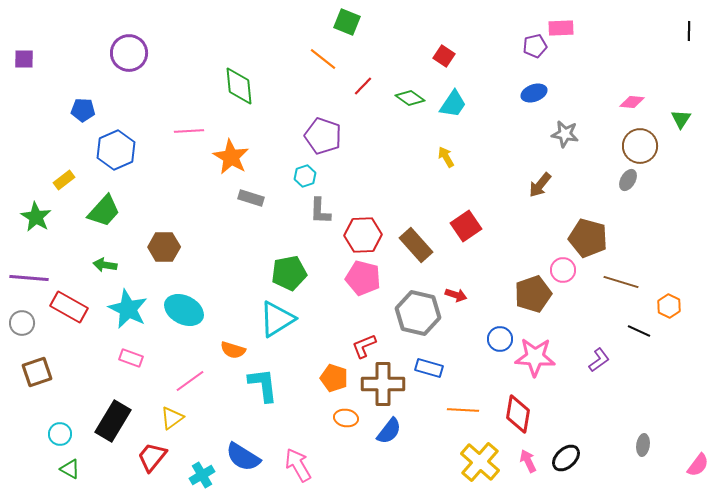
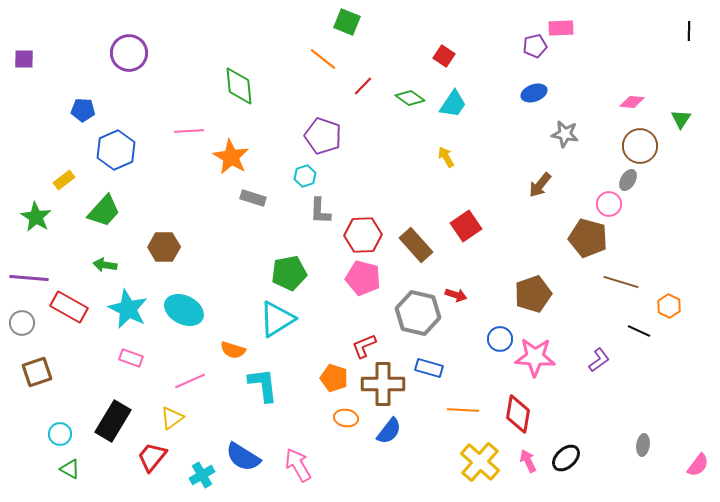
gray rectangle at (251, 198): moved 2 px right
pink circle at (563, 270): moved 46 px right, 66 px up
pink line at (190, 381): rotated 12 degrees clockwise
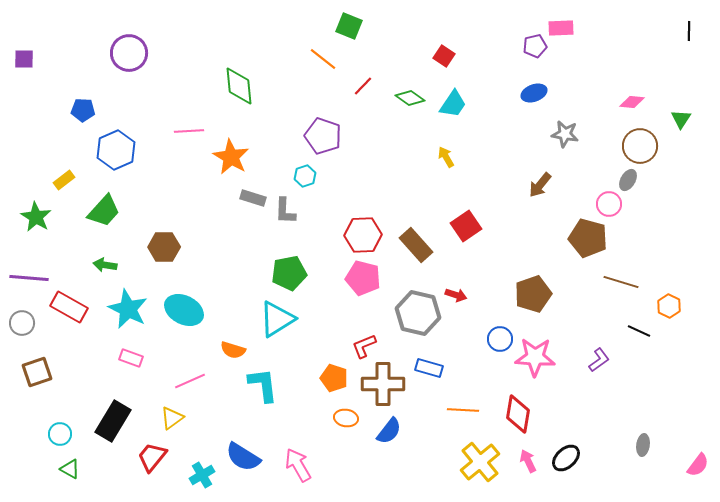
green square at (347, 22): moved 2 px right, 4 px down
gray L-shape at (320, 211): moved 35 px left
yellow cross at (480, 462): rotated 9 degrees clockwise
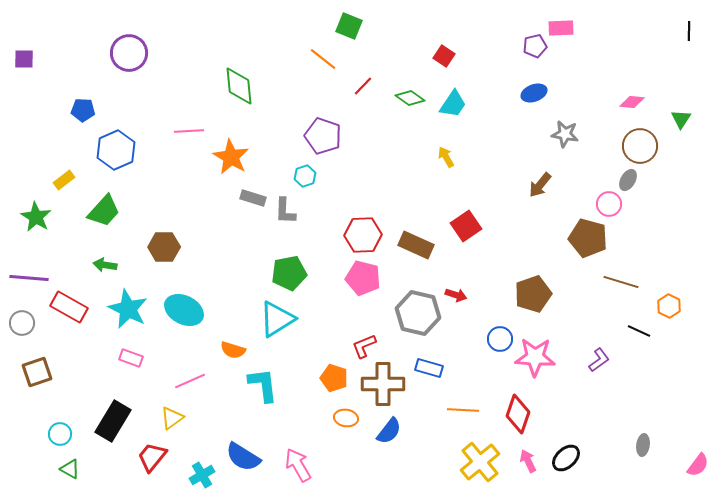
brown rectangle at (416, 245): rotated 24 degrees counterclockwise
red diamond at (518, 414): rotated 9 degrees clockwise
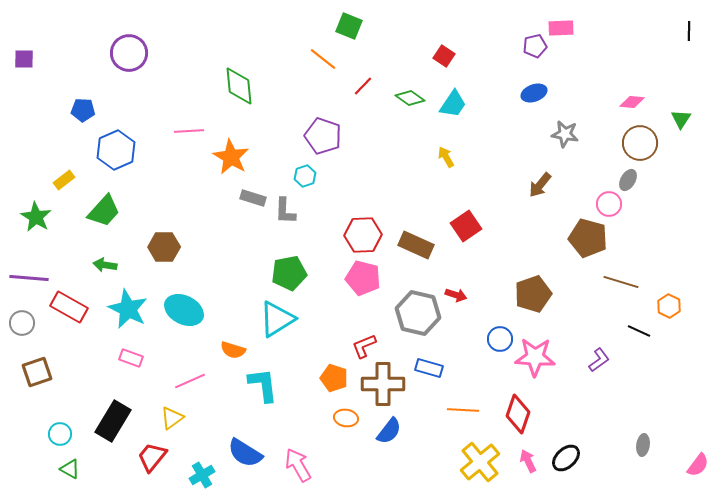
brown circle at (640, 146): moved 3 px up
blue semicircle at (243, 457): moved 2 px right, 4 px up
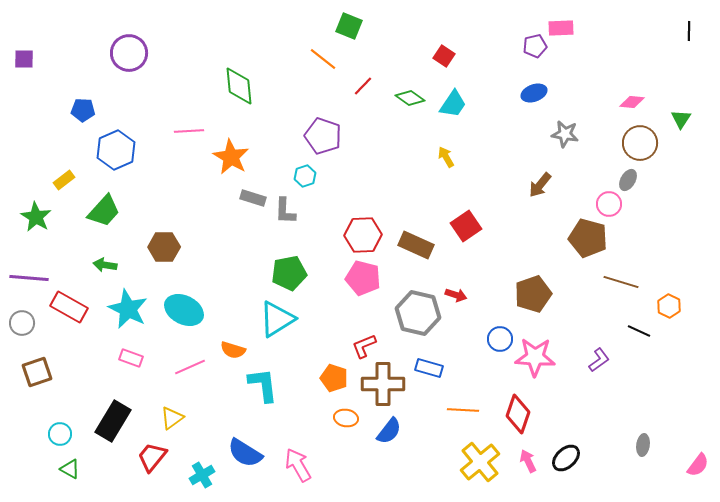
pink line at (190, 381): moved 14 px up
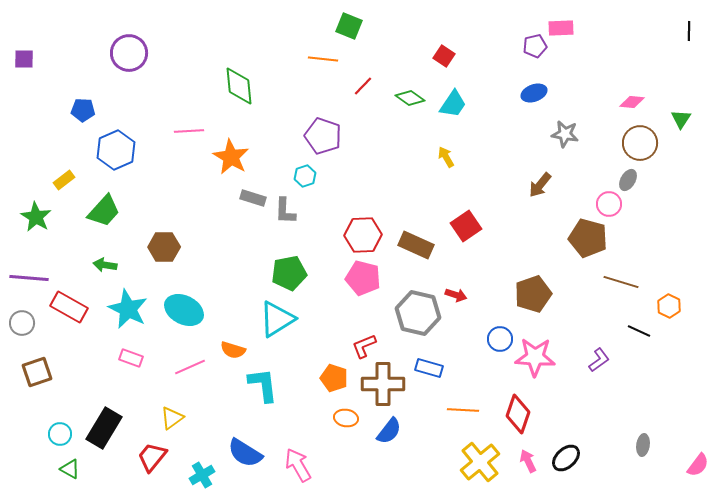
orange line at (323, 59): rotated 32 degrees counterclockwise
black rectangle at (113, 421): moved 9 px left, 7 px down
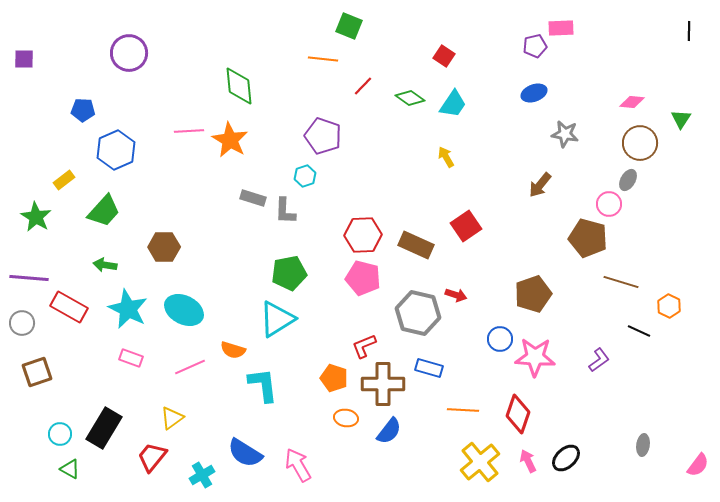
orange star at (231, 157): moved 1 px left, 17 px up
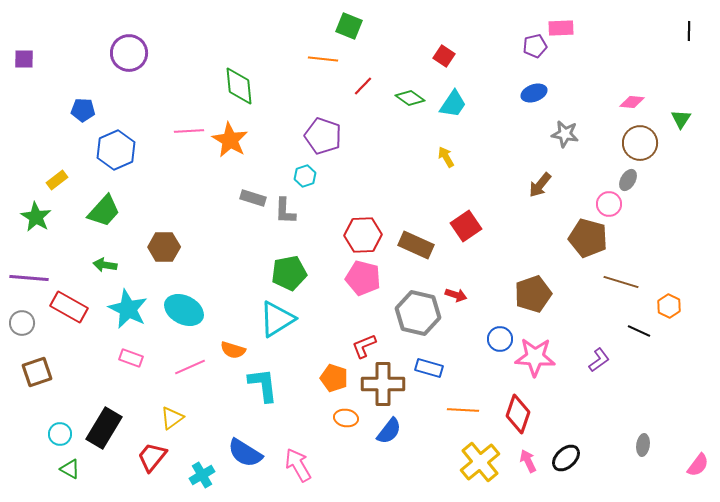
yellow rectangle at (64, 180): moved 7 px left
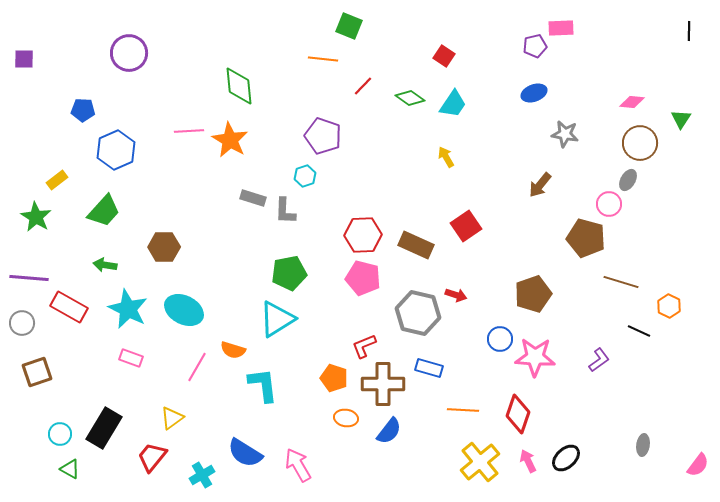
brown pentagon at (588, 238): moved 2 px left
pink line at (190, 367): moved 7 px right; rotated 36 degrees counterclockwise
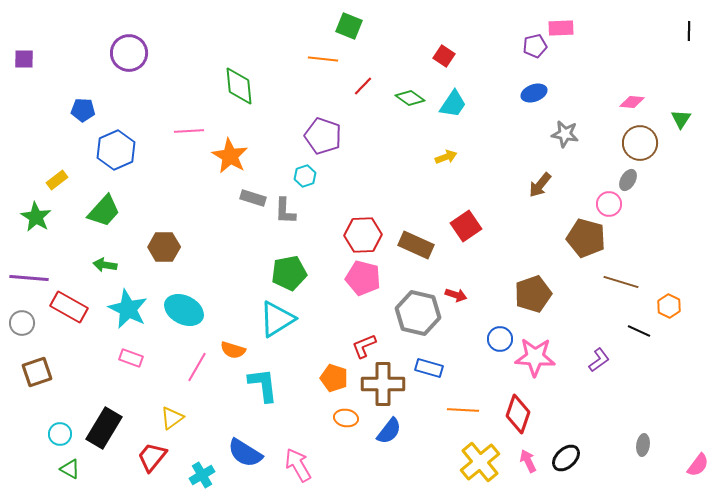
orange star at (230, 140): moved 16 px down
yellow arrow at (446, 157): rotated 100 degrees clockwise
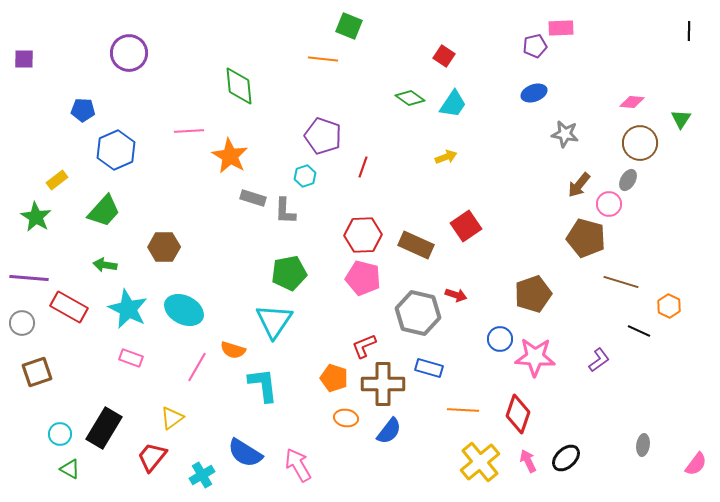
red line at (363, 86): moved 81 px down; rotated 25 degrees counterclockwise
brown arrow at (540, 185): moved 39 px right
cyan triangle at (277, 319): moved 3 px left, 2 px down; rotated 24 degrees counterclockwise
pink semicircle at (698, 465): moved 2 px left, 1 px up
